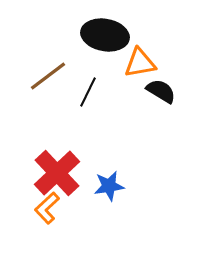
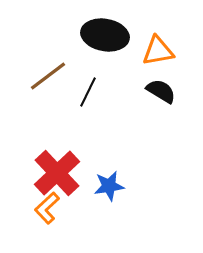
orange triangle: moved 18 px right, 12 px up
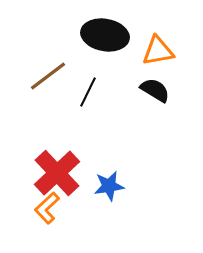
black semicircle: moved 6 px left, 1 px up
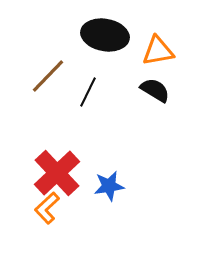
brown line: rotated 9 degrees counterclockwise
